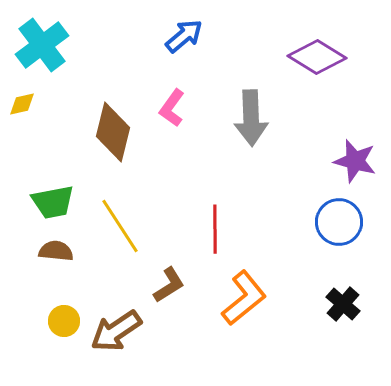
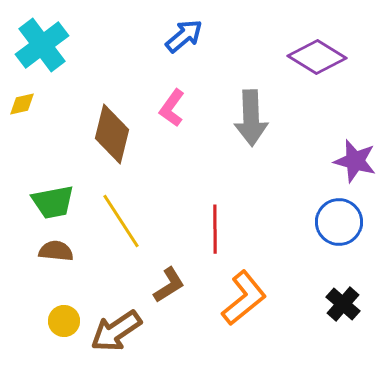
brown diamond: moved 1 px left, 2 px down
yellow line: moved 1 px right, 5 px up
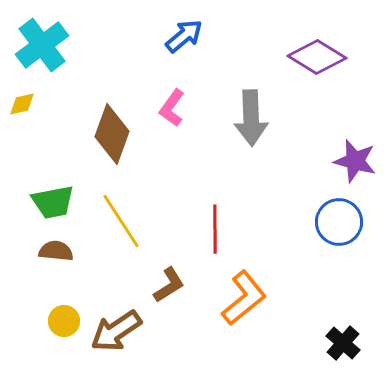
brown diamond: rotated 6 degrees clockwise
black cross: moved 39 px down
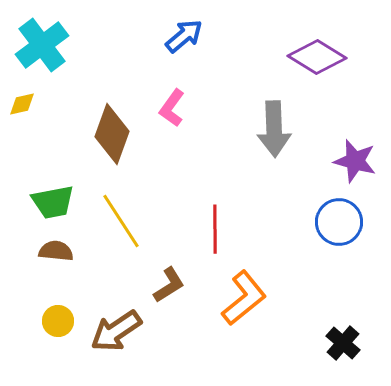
gray arrow: moved 23 px right, 11 px down
yellow circle: moved 6 px left
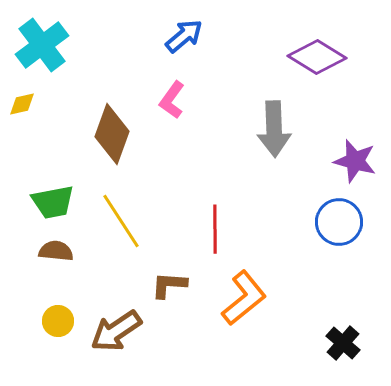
pink L-shape: moved 8 px up
brown L-shape: rotated 144 degrees counterclockwise
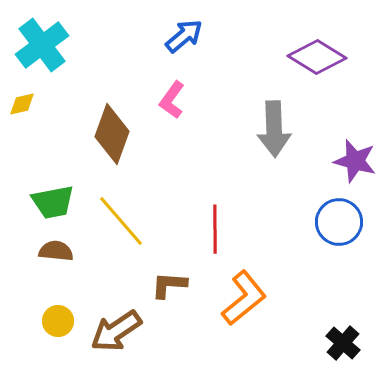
yellow line: rotated 8 degrees counterclockwise
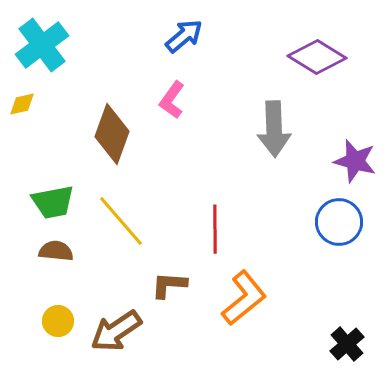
black cross: moved 4 px right, 1 px down; rotated 8 degrees clockwise
